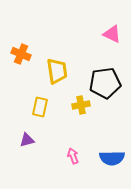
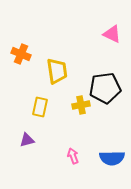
black pentagon: moved 5 px down
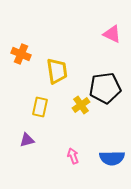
yellow cross: rotated 24 degrees counterclockwise
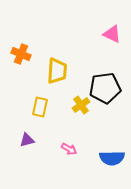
yellow trapezoid: rotated 12 degrees clockwise
pink arrow: moved 4 px left, 7 px up; rotated 140 degrees clockwise
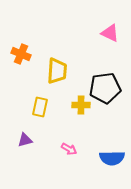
pink triangle: moved 2 px left, 1 px up
yellow cross: rotated 36 degrees clockwise
purple triangle: moved 2 px left
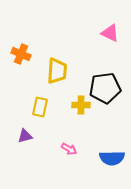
purple triangle: moved 4 px up
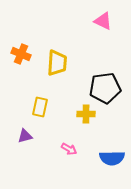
pink triangle: moved 7 px left, 12 px up
yellow trapezoid: moved 8 px up
yellow cross: moved 5 px right, 9 px down
